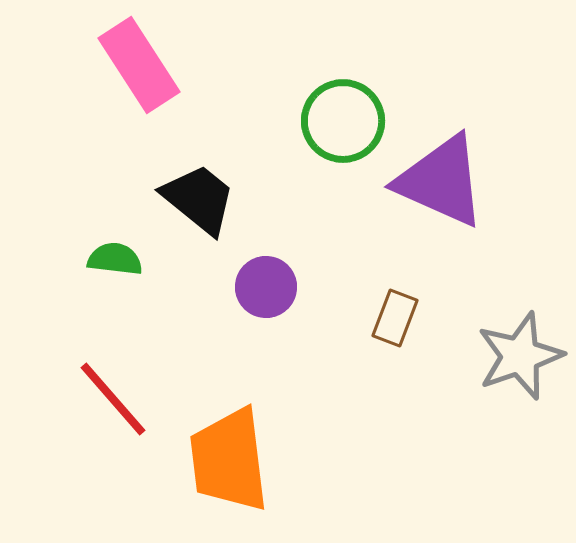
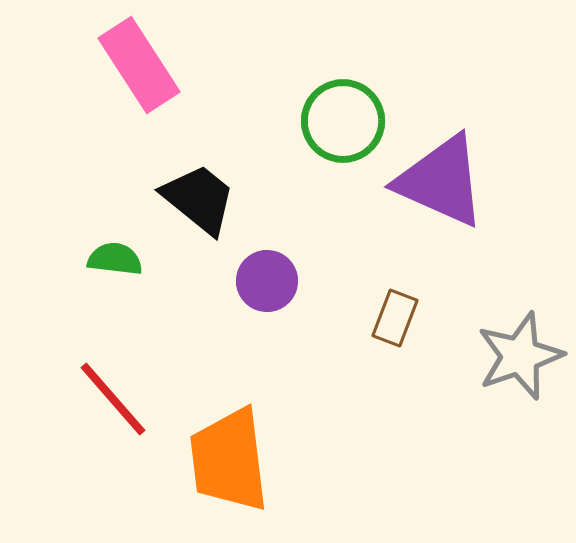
purple circle: moved 1 px right, 6 px up
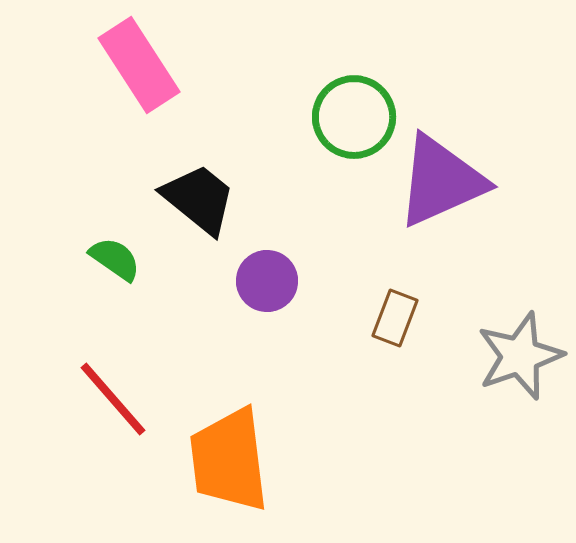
green circle: moved 11 px right, 4 px up
purple triangle: rotated 48 degrees counterclockwise
green semicircle: rotated 28 degrees clockwise
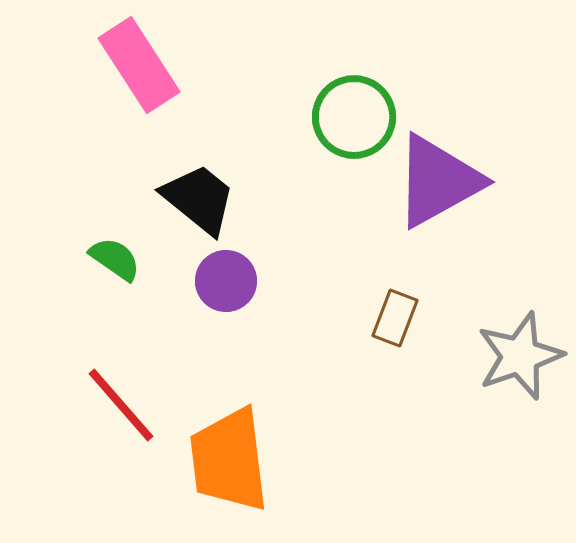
purple triangle: moved 3 px left; rotated 5 degrees counterclockwise
purple circle: moved 41 px left
red line: moved 8 px right, 6 px down
